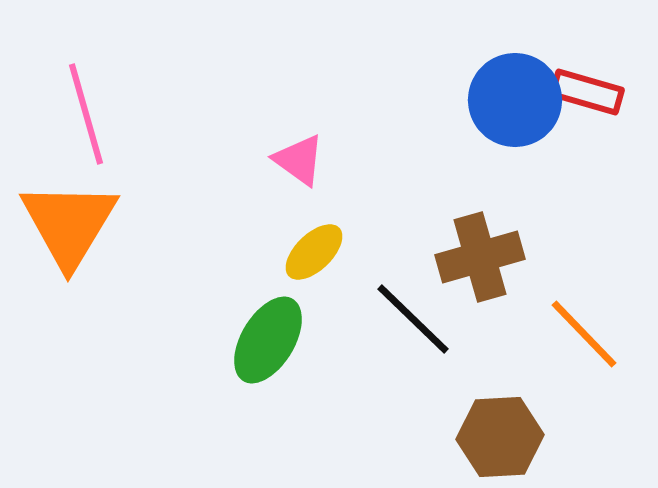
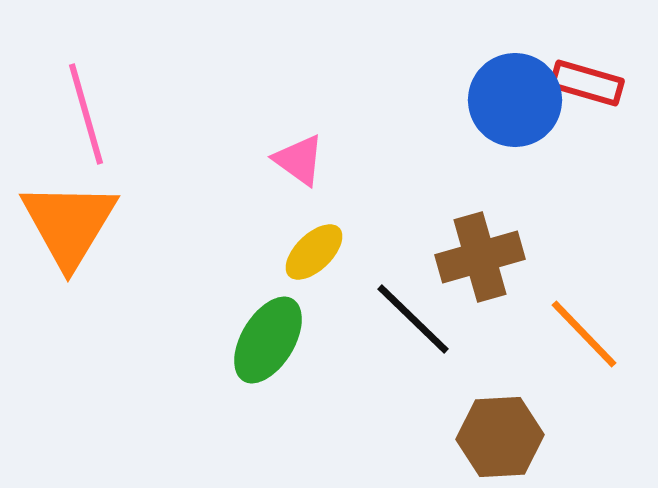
red rectangle: moved 9 px up
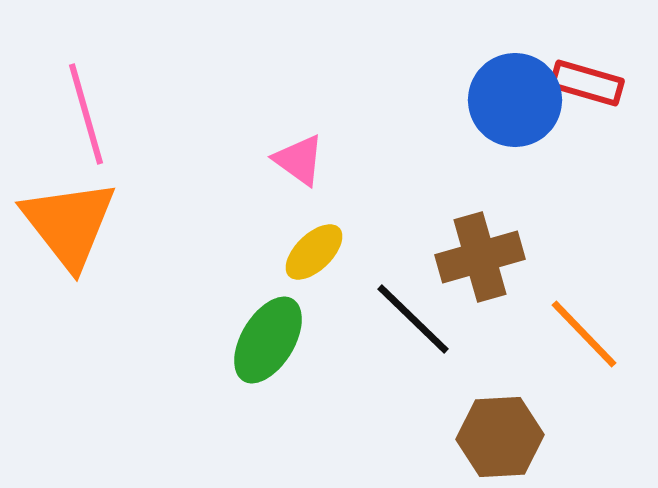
orange triangle: rotated 9 degrees counterclockwise
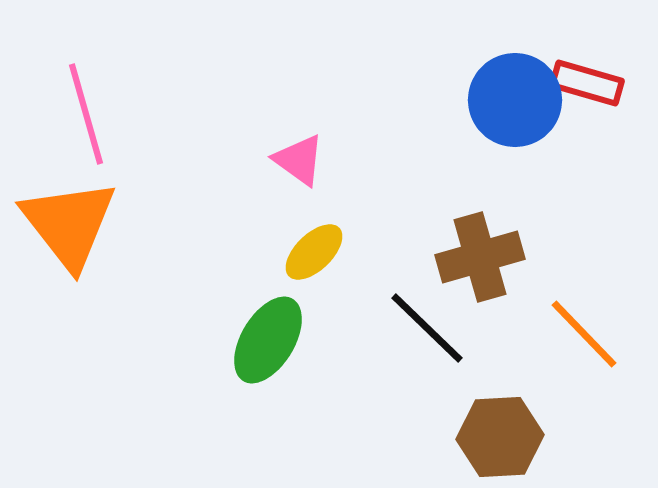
black line: moved 14 px right, 9 px down
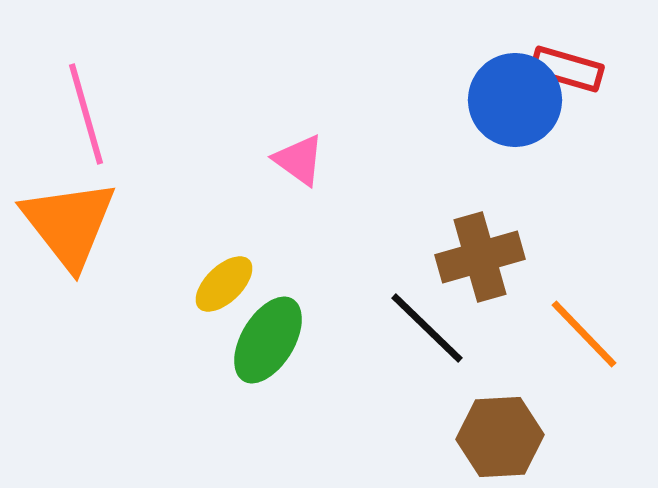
red rectangle: moved 20 px left, 14 px up
yellow ellipse: moved 90 px left, 32 px down
